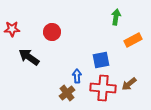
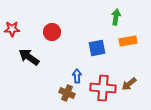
orange rectangle: moved 5 px left, 1 px down; rotated 18 degrees clockwise
blue square: moved 4 px left, 12 px up
brown cross: rotated 28 degrees counterclockwise
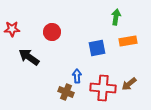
brown cross: moved 1 px left, 1 px up
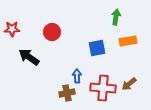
brown cross: moved 1 px right, 1 px down; rotated 35 degrees counterclockwise
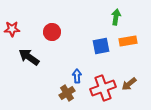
blue square: moved 4 px right, 2 px up
red cross: rotated 25 degrees counterclockwise
brown cross: rotated 21 degrees counterclockwise
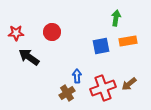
green arrow: moved 1 px down
red star: moved 4 px right, 4 px down
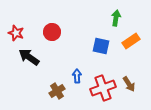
red star: rotated 21 degrees clockwise
orange rectangle: moved 3 px right; rotated 24 degrees counterclockwise
blue square: rotated 24 degrees clockwise
brown arrow: rotated 84 degrees counterclockwise
brown cross: moved 10 px left, 2 px up
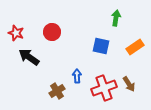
orange rectangle: moved 4 px right, 6 px down
red cross: moved 1 px right
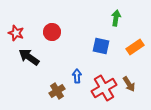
red cross: rotated 10 degrees counterclockwise
